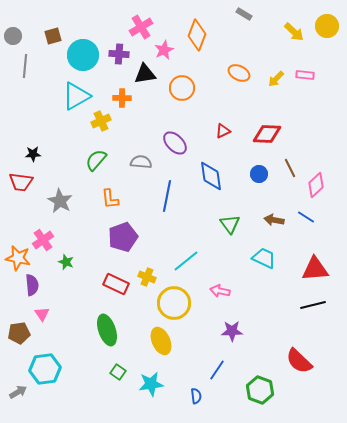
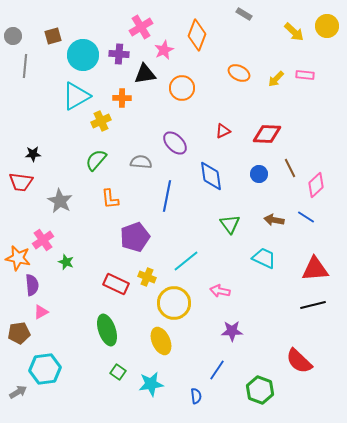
purple pentagon at (123, 237): moved 12 px right
pink triangle at (42, 314): moved 1 px left, 2 px up; rotated 35 degrees clockwise
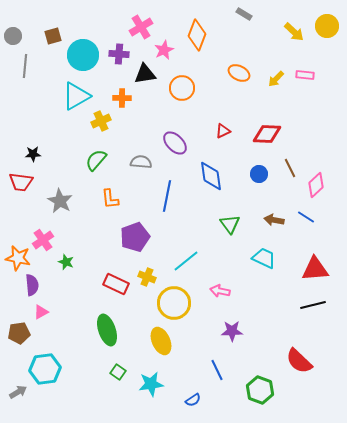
blue line at (217, 370): rotated 60 degrees counterclockwise
blue semicircle at (196, 396): moved 3 px left, 4 px down; rotated 63 degrees clockwise
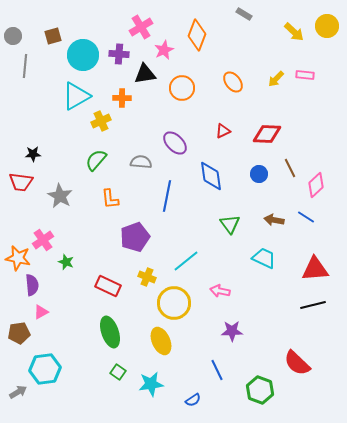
orange ellipse at (239, 73): moved 6 px left, 9 px down; rotated 25 degrees clockwise
gray star at (60, 201): moved 5 px up
red rectangle at (116, 284): moved 8 px left, 2 px down
green ellipse at (107, 330): moved 3 px right, 2 px down
red semicircle at (299, 361): moved 2 px left, 2 px down
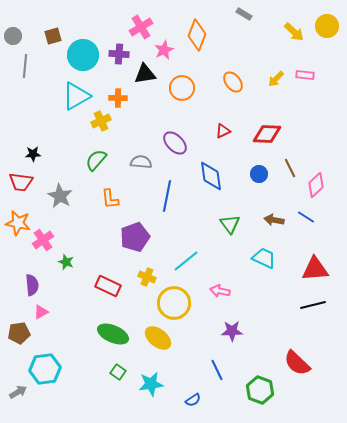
orange cross at (122, 98): moved 4 px left
orange star at (18, 258): moved 35 px up
green ellipse at (110, 332): moved 3 px right, 2 px down; rotated 48 degrees counterclockwise
yellow ellipse at (161, 341): moved 3 px left, 3 px up; rotated 28 degrees counterclockwise
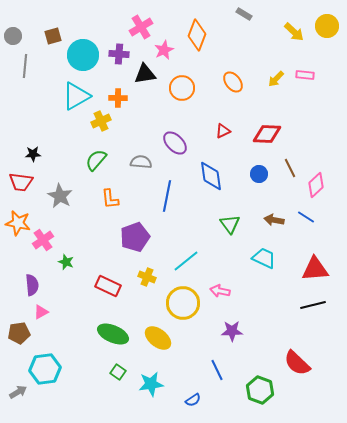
yellow circle at (174, 303): moved 9 px right
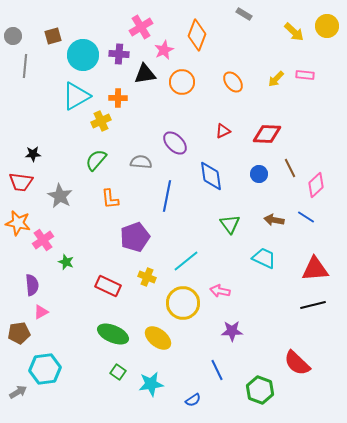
orange circle at (182, 88): moved 6 px up
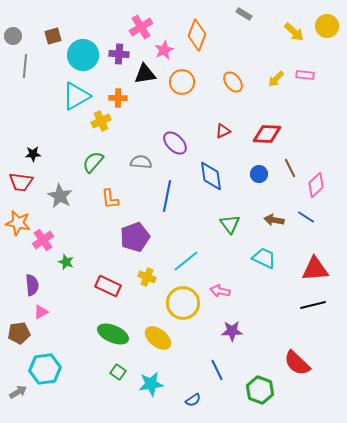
green semicircle at (96, 160): moved 3 px left, 2 px down
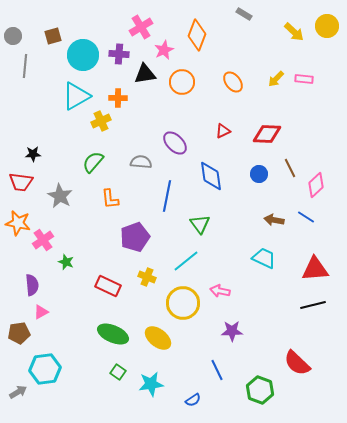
pink rectangle at (305, 75): moved 1 px left, 4 px down
green triangle at (230, 224): moved 30 px left
